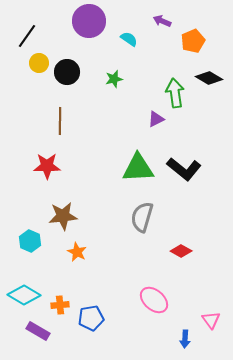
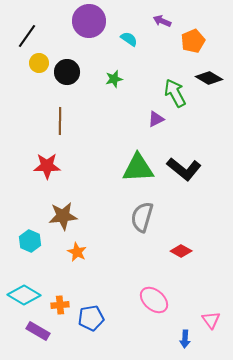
green arrow: rotated 20 degrees counterclockwise
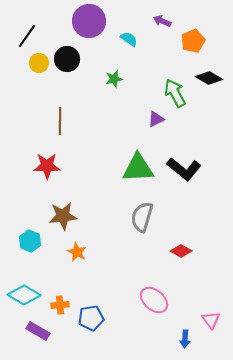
black circle: moved 13 px up
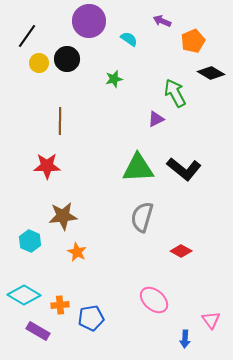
black diamond: moved 2 px right, 5 px up
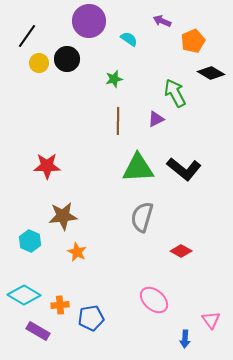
brown line: moved 58 px right
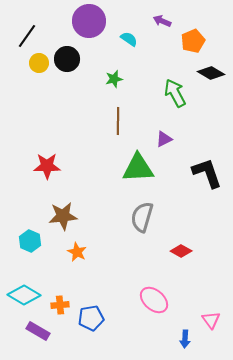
purple triangle: moved 8 px right, 20 px down
black L-shape: moved 23 px right, 4 px down; rotated 148 degrees counterclockwise
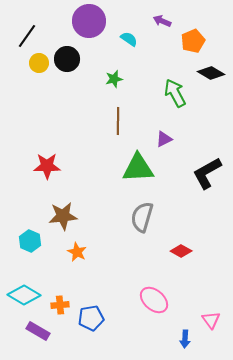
black L-shape: rotated 100 degrees counterclockwise
